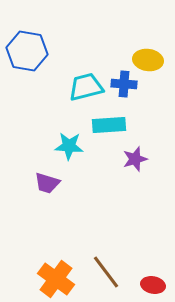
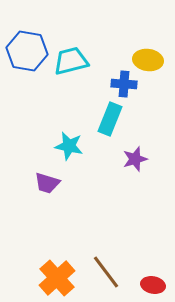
cyan trapezoid: moved 15 px left, 26 px up
cyan rectangle: moved 1 px right, 6 px up; rotated 64 degrees counterclockwise
cyan star: rotated 8 degrees clockwise
orange cross: moved 1 px right, 1 px up; rotated 12 degrees clockwise
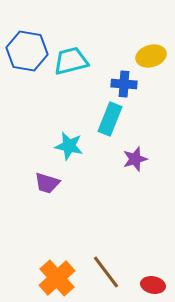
yellow ellipse: moved 3 px right, 4 px up; rotated 24 degrees counterclockwise
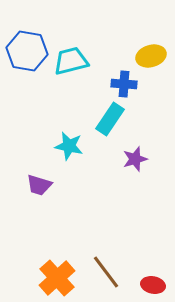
cyan rectangle: rotated 12 degrees clockwise
purple trapezoid: moved 8 px left, 2 px down
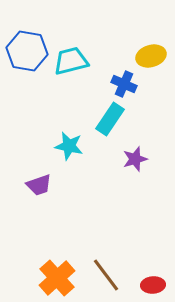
blue cross: rotated 20 degrees clockwise
purple trapezoid: rotated 36 degrees counterclockwise
brown line: moved 3 px down
red ellipse: rotated 15 degrees counterclockwise
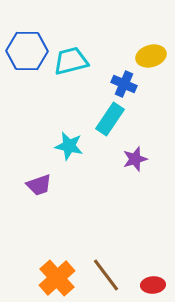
blue hexagon: rotated 9 degrees counterclockwise
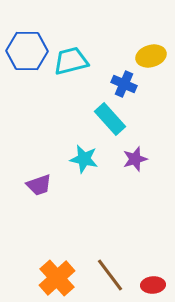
cyan rectangle: rotated 76 degrees counterclockwise
cyan star: moved 15 px right, 13 px down
brown line: moved 4 px right
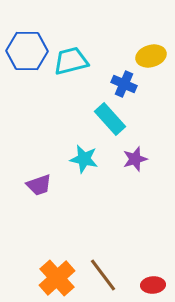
brown line: moved 7 px left
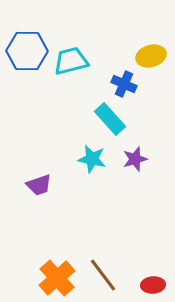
cyan star: moved 8 px right
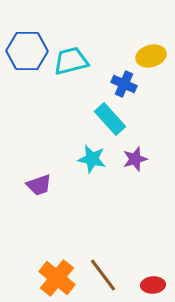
orange cross: rotated 9 degrees counterclockwise
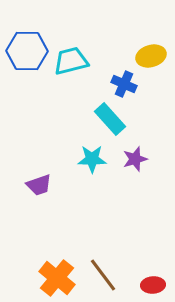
cyan star: rotated 12 degrees counterclockwise
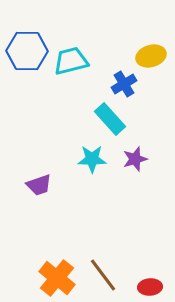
blue cross: rotated 35 degrees clockwise
red ellipse: moved 3 px left, 2 px down
